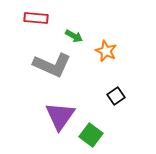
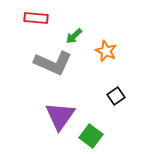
green arrow: rotated 108 degrees clockwise
gray L-shape: moved 1 px right, 2 px up
green square: moved 1 px down
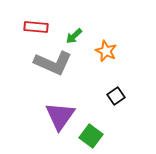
red rectangle: moved 9 px down
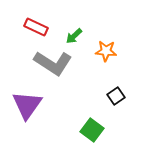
red rectangle: rotated 20 degrees clockwise
orange star: rotated 20 degrees counterclockwise
gray L-shape: rotated 9 degrees clockwise
purple triangle: moved 33 px left, 11 px up
green square: moved 1 px right, 6 px up
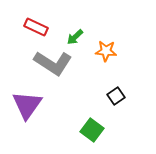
green arrow: moved 1 px right, 1 px down
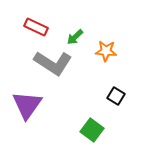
black square: rotated 24 degrees counterclockwise
